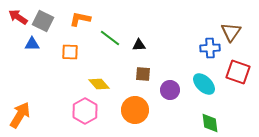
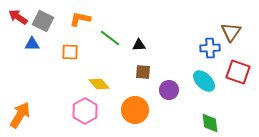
brown square: moved 2 px up
cyan ellipse: moved 3 px up
purple circle: moved 1 px left
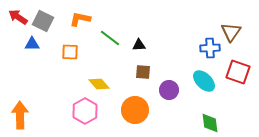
orange arrow: rotated 32 degrees counterclockwise
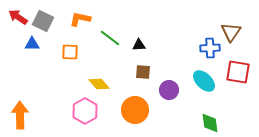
red square: rotated 10 degrees counterclockwise
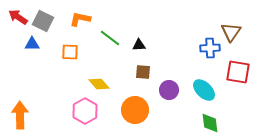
cyan ellipse: moved 9 px down
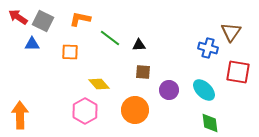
blue cross: moved 2 px left; rotated 18 degrees clockwise
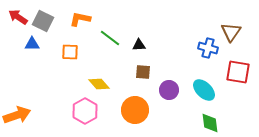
orange arrow: moved 3 px left; rotated 72 degrees clockwise
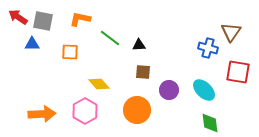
gray square: rotated 15 degrees counterclockwise
orange circle: moved 2 px right
orange arrow: moved 25 px right, 1 px up; rotated 16 degrees clockwise
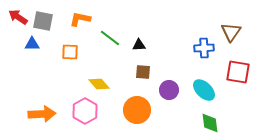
blue cross: moved 4 px left; rotated 18 degrees counterclockwise
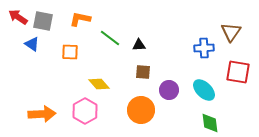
blue triangle: rotated 35 degrees clockwise
orange circle: moved 4 px right
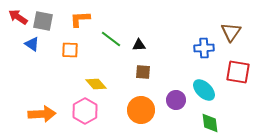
orange L-shape: rotated 15 degrees counterclockwise
green line: moved 1 px right, 1 px down
orange square: moved 2 px up
yellow diamond: moved 3 px left
purple circle: moved 7 px right, 10 px down
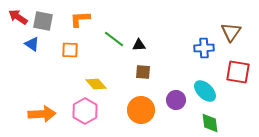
green line: moved 3 px right
cyan ellipse: moved 1 px right, 1 px down
